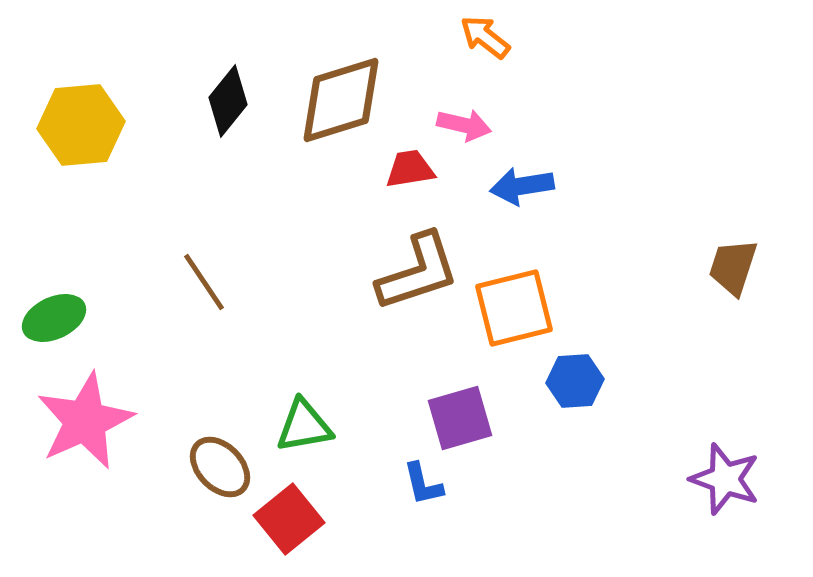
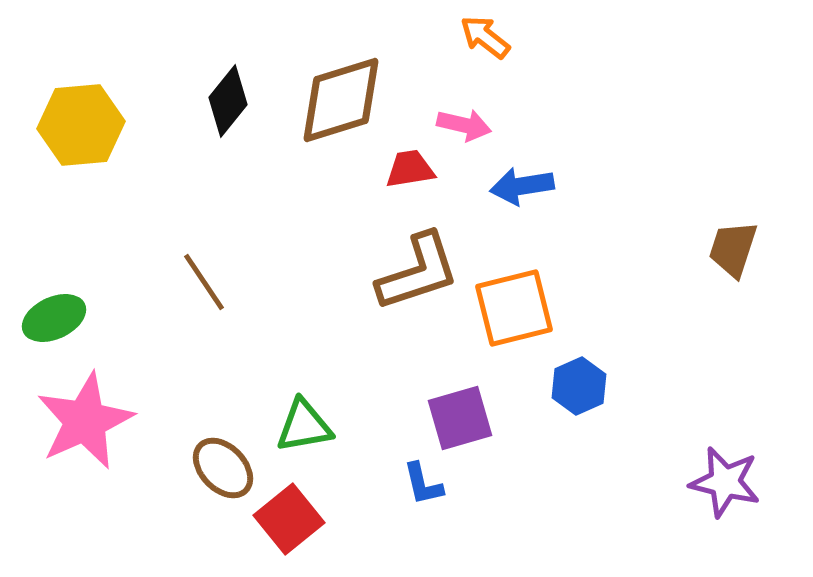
brown trapezoid: moved 18 px up
blue hexagon: moved 4 px right, 5 px down; rotated 20 degrees counterclockwise
brown ellipse: moved 3 px right, 1 px down
purple star: moved 3 px down; rotated 6 degrees counterclockwise
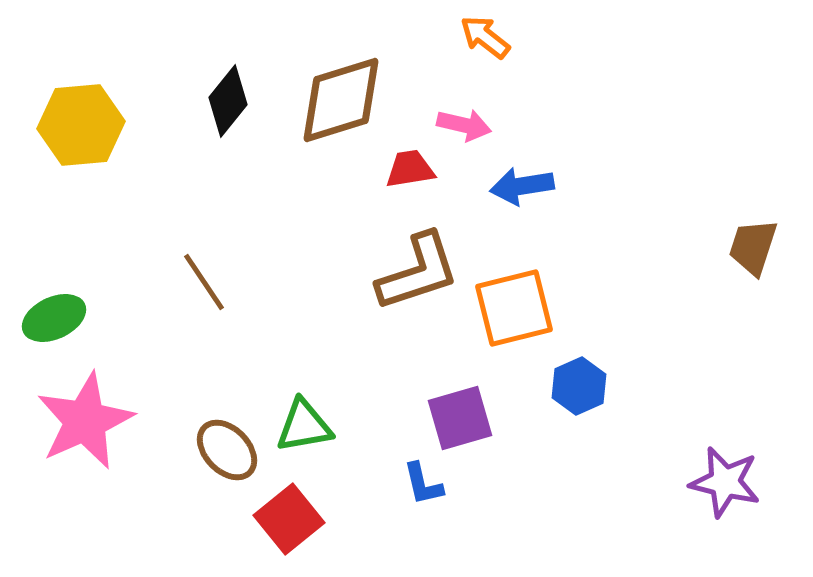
brown trapezoid: moved 20 px right, 2 px up
brown ellipse: moved 4 px right, 18 px up
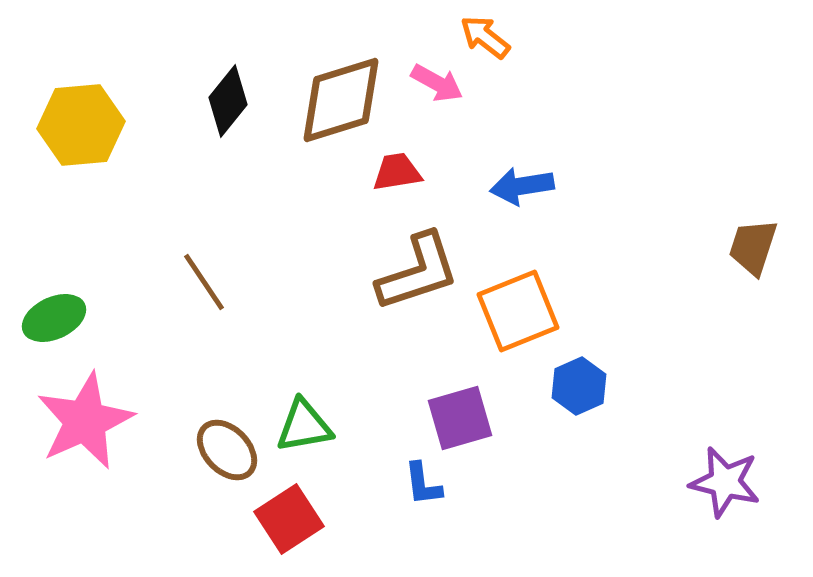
pink arrow: moved 27 px left, 42 px up; rotated 16 degrees clockwise
red trapezoid: moved 13 px left, 3 px down
orange square: moved 4 px right, 3 px down; rotated 8 degrees counterclockwise
blue L-shape: rotated 6 degrees clockwise
red square: rotated 6 degrees clockwise
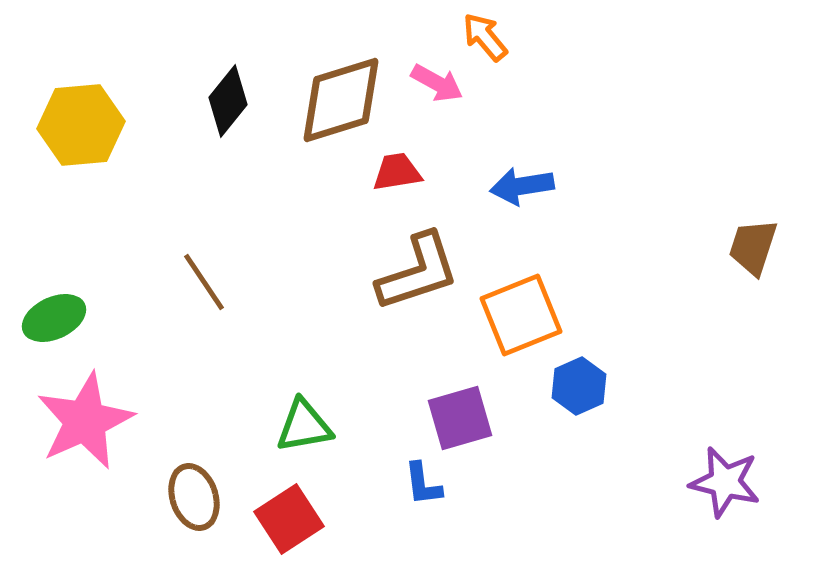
orange arrow: rotated 12 degrees clockwise
orange square: moved 3 px right, 4 px down
brown ellipse: moved 33 px left, 47 px down; rotated 26 degrees clockwise
